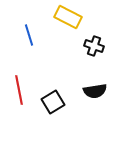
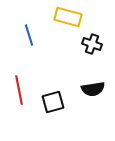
yellow rectangle: rotated 12 degrees counterclockwise
black cross: moved 2 px left, 2 px up
black semicircle: moved 2 px left, 2 px up
black square: rotated 15 degrees clockwise
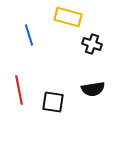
black square: rotated 25 degrees clockwise
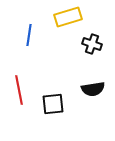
yellow rectangle: rotated 32 degrees counterclockwise
blue line: rotated 25 degrees clockwise
black square: moved 2 px down; rotated 15 degrees counterclockwise
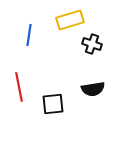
yellow rectangle: moved 2 px right, 3 px down
red line: moved 3 px up
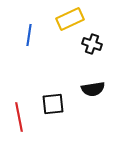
yellow rectangle: moved 1 px up; rotated 8 degrees counterclockwise
red line: moved 30 px down
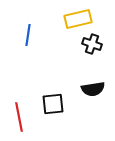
yellow rectangle: moved 8 px right; rotated 12 degrees clockwise
blue line: moved 1 px left
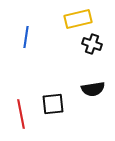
blue line: moved 2 px left, 2 px down
red line: moved 2 px right, 3 px up
